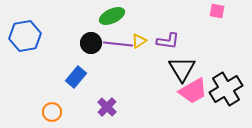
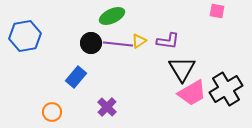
pink trapezoid: moved 1 px left, 2 px down
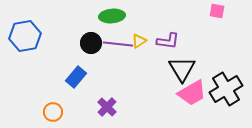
green ellipse: rotated 20 degrees clockwise
orange circle: moved 1 px right
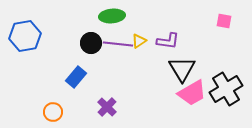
pink square: moved 7 px right, 10 px down
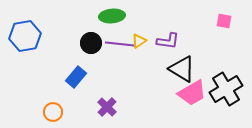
purple line: moved 2 px right
black triangle: rotated 28 degrees counterclockwise
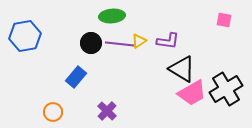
pink square: moved 1 px up
purple cross: moved 4 px down
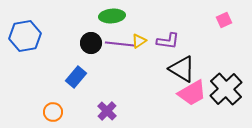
pink square: rotated 35 degrees counterclockwise
black cross: rotated 12 degrees counterclockwise
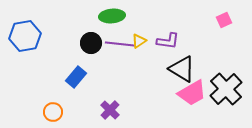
purple cross: moved 3 px right, 1 px up
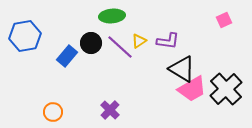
purple line: moved 3 px down; rotated 36 degrees clockwise
blue rectangle: moved 9 px left, 21 px up
pink trapezoid: moved 4 px up
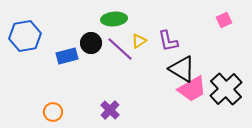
green ellipse: moved 2 px right, 3 px down
purple L-shape: rotated 70 degrees clockwise
purple line: moved 2 px down
blue rectangle: rotated 35 degrees clockwise
